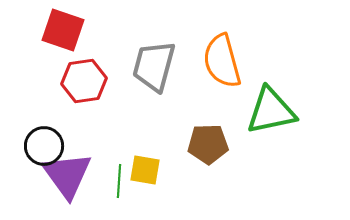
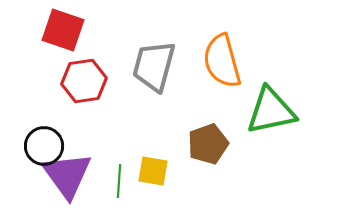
brown pentagon: rotated 18 degrees counterclockwise
yellow square: moved 8 px right, 1 px down
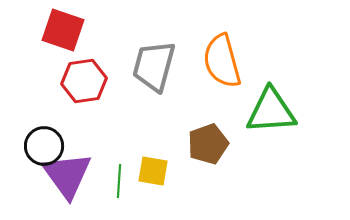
green triangle: rotated 8 degrees clockwise
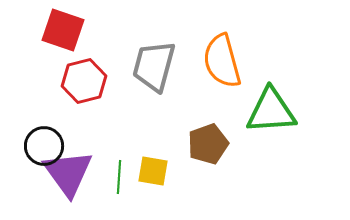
red hexagon: rotated 6 degrees counterclockwise
purple triangle: moved 1 px right, 2 px up
green line: moved 4 px up
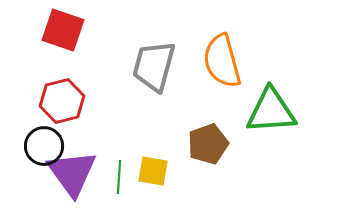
red hexagon: moved 22 px left, 20 px down
purple triangle: moved 4 px right
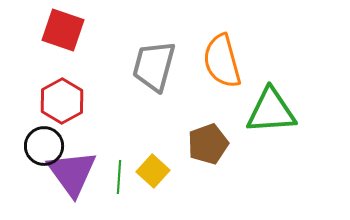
red hexagon: rotated 15 degrees counterclockwise
yellow square: rotated 32 degrees clockwise
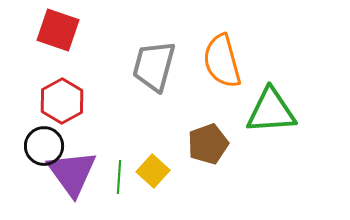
red square: moved 5 px left
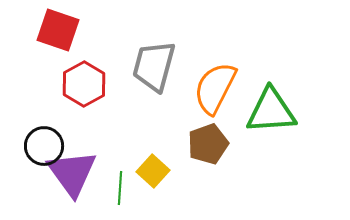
orange semicircle: moved 7 px left, 27 px down; rotated 42 degrees clockwise
red hexagon: moved 22 px right, 17 px up
green line: moved 1 px right, 11 px down
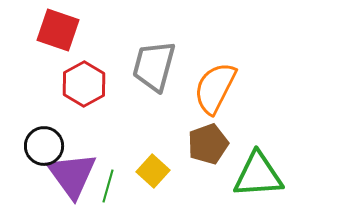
green triangle: moved 13 px left, 64 px down
purple triangle: moved 2 px down
green line: moved 12 px left, 2 px up; rotated 12 degrees clockwise
